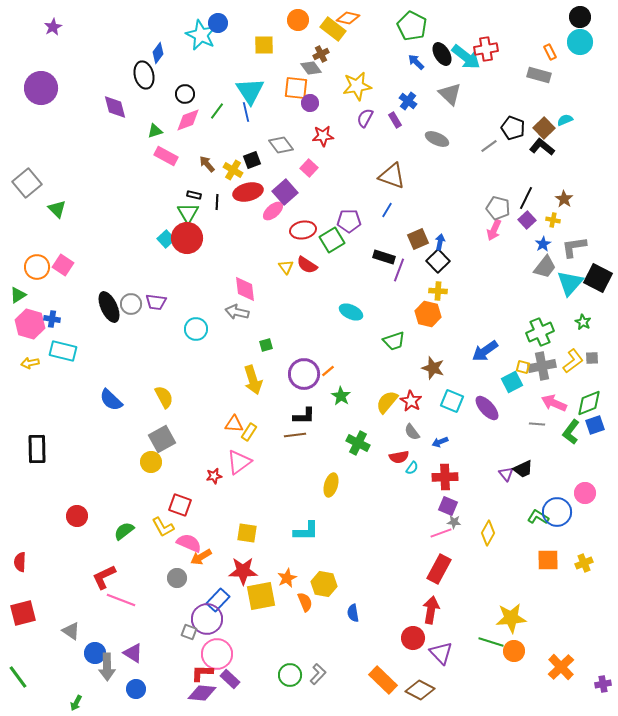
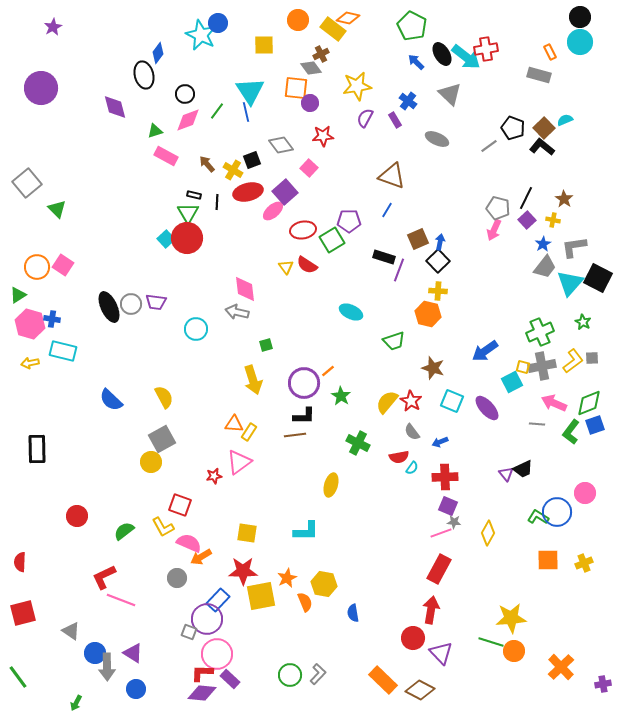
purple circle at (304, 374): moved 9 px down
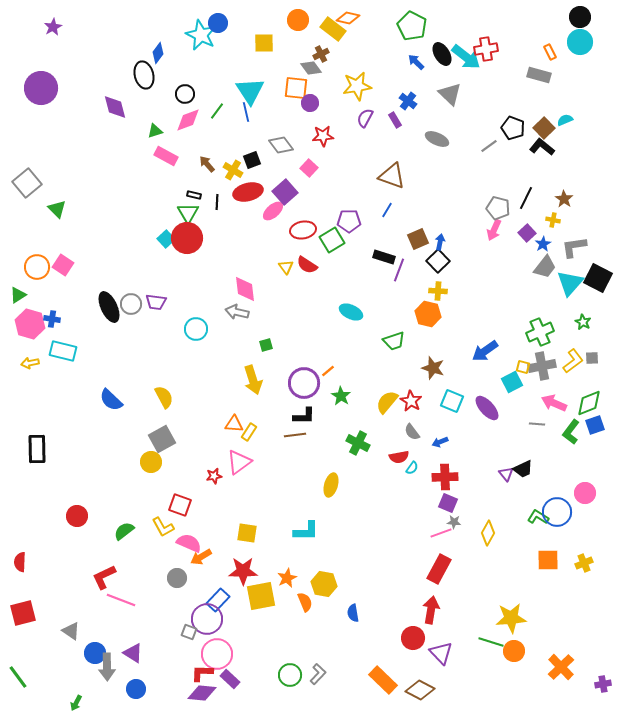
yellow square at (264, 45): moved 2 px up
purple square at (527, 220): moved 13 px down
purple square at (448, 506): moved 3 px up
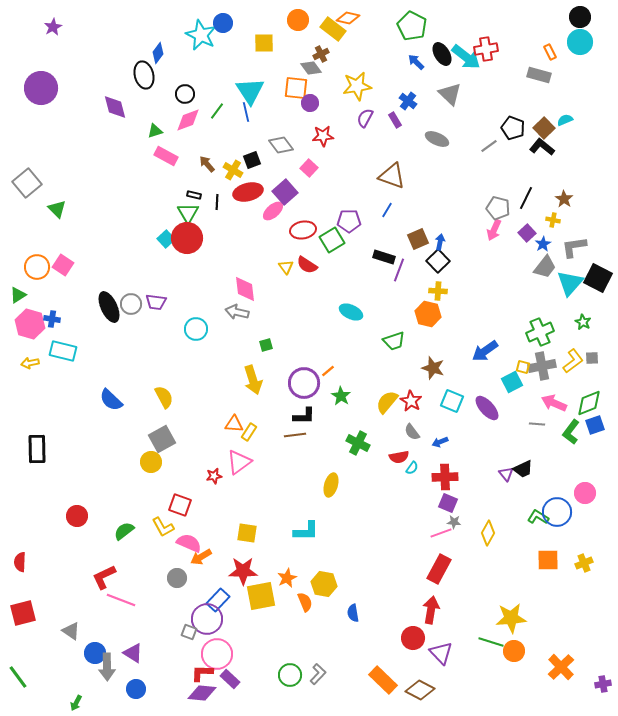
blue circle at (218, 23): moved 5 px right
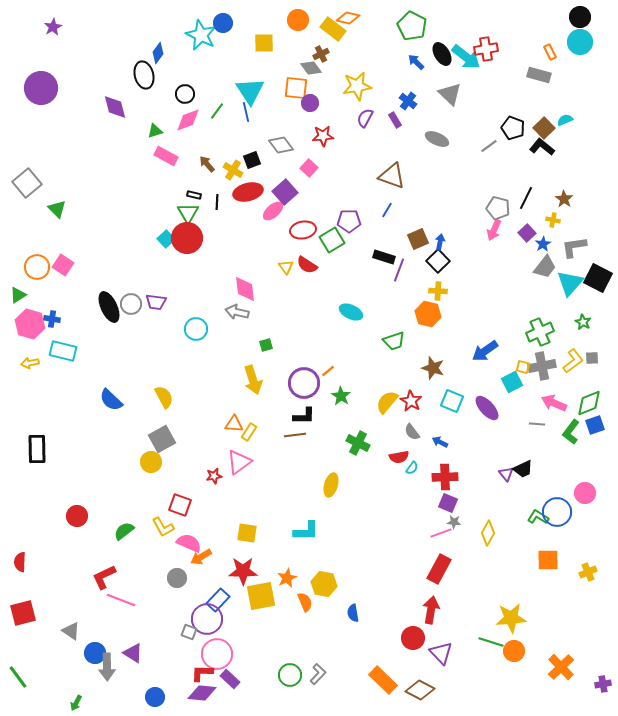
blue arrow at (440, 442): rotated 49 degrees clockwise
yellow cross at (584, 563): moved 4 px right, 9 px down
blue circle at (136, 689): moved 19 px right, 8 px down
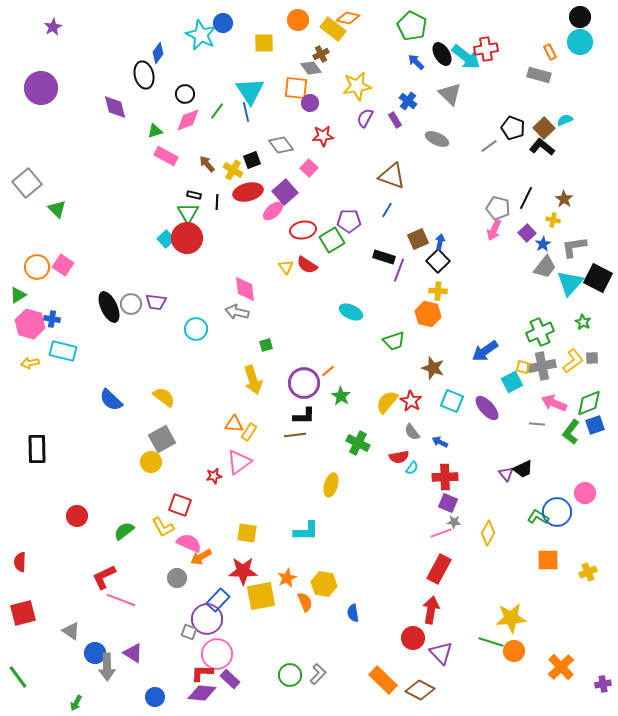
yellow semicircle at (164, 397): rotated 25 degrees counterclockwise
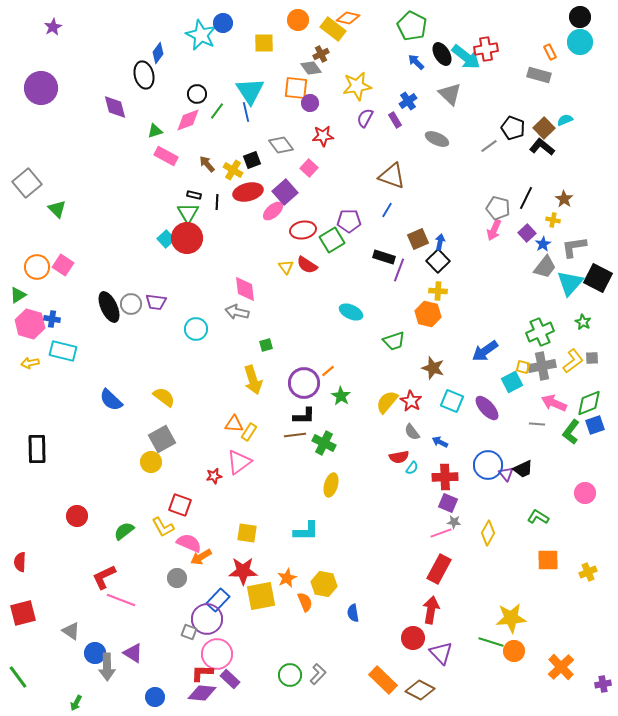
black circle at (185, 94): moved 12 px right
blue cross at (408, 101): rotated 18 degrees clockwise
green cross at (358, 443): moved 34 px left
blue circle at (557, 512): moved 69 px left, 47 px up
